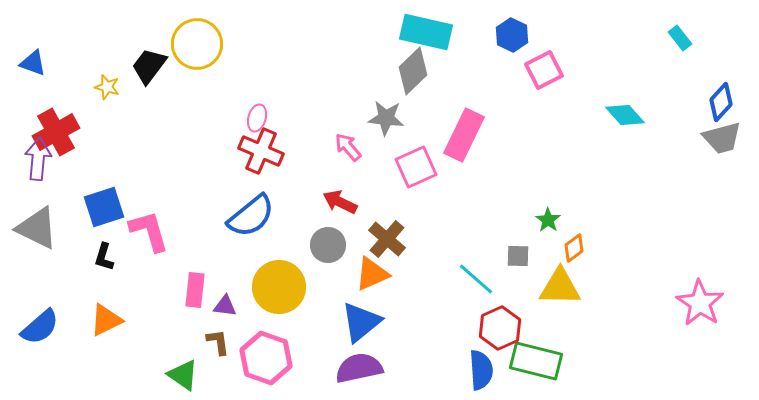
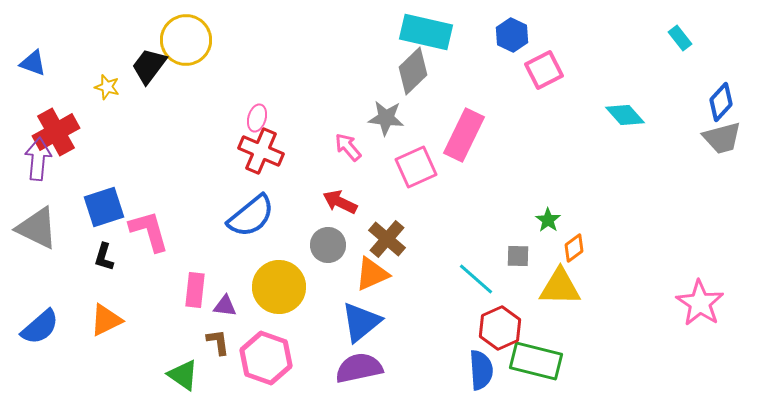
yellow circle at (197, 44): moved 11 px left, 4 px up
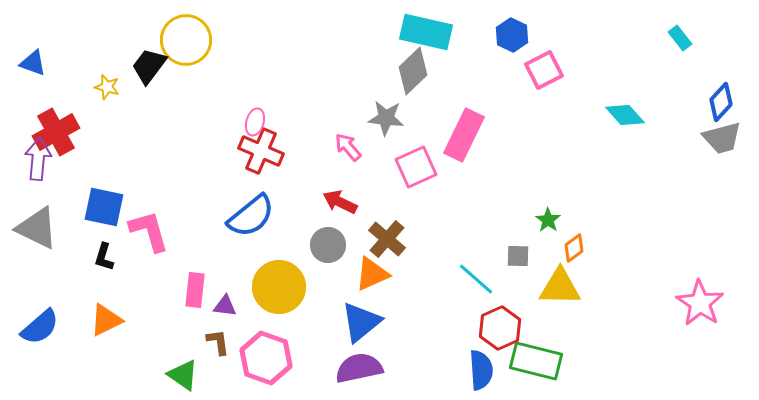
pink ellipse at (257, 118): moved 2 px left, 4 px down
blue square at (104, 207): rotated 30 degrees clockwise
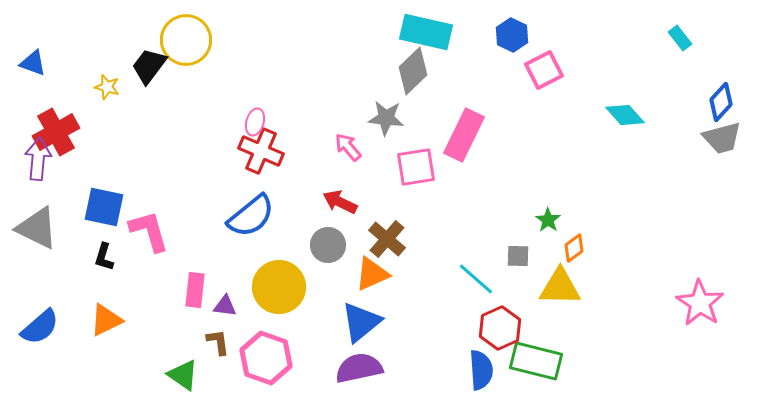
pink square at (416, 167): rotated 15 degrees clockwise
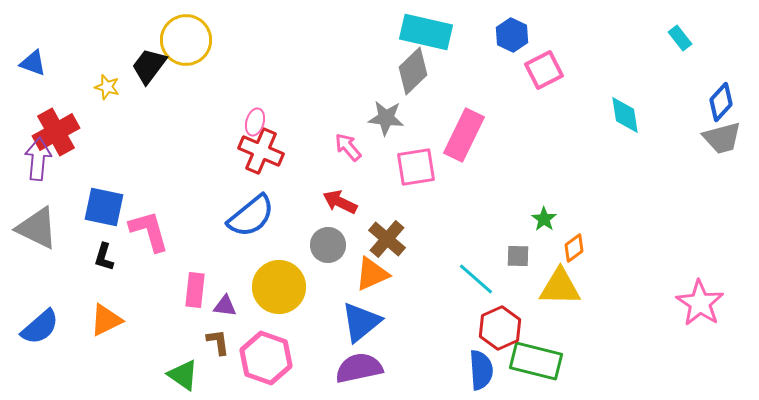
cyan diamond at (625, 115): rotated 33 degrees clockwise
green star at (548, 220): moved 4 px left, 1 px up
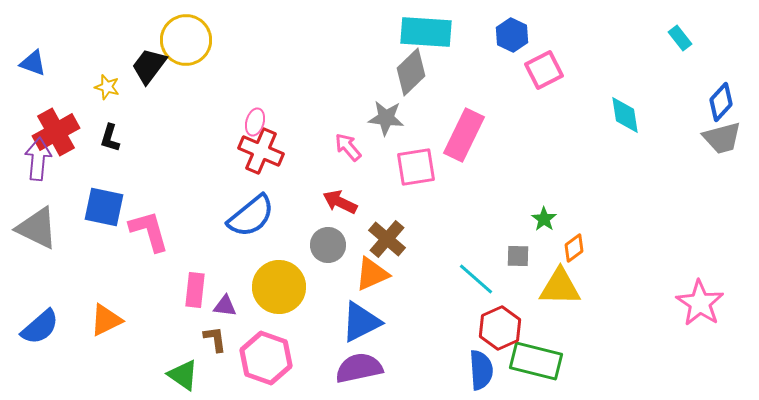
cyan rectangle at (426, 32): rotated 9 degrees counterclockwise
gray diamond at (413, 71): moved 2 px left, 1 px down
black L-shape at (104, 257): moved 6 px right, 119 px up
blue triangle at (361, 322): rotated 12 degrees clockwise
brown L-shape at (218, 342): moved 3 px left, 3 px up
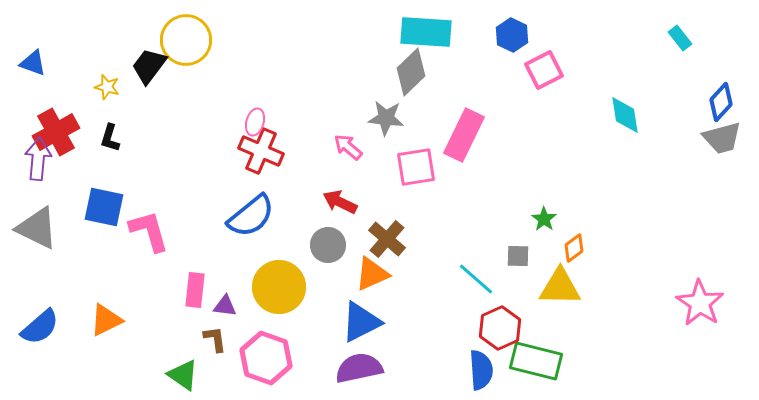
pink arrow at (348, 147): rotated 8 degrees counterclockwise
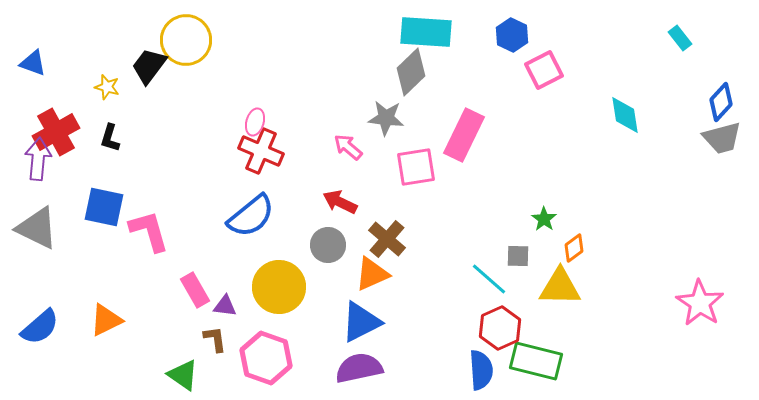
cyan line at (476, 279): moved 13 px right
pink rectangle at (195, 290): rotated 36 degrees counterclockwise
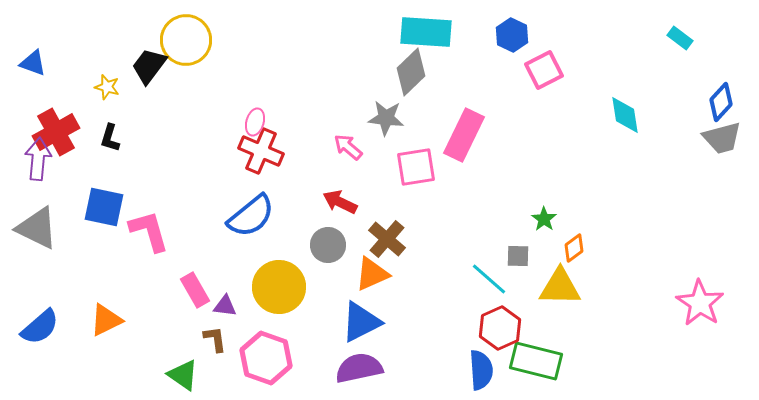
cyan rectangle at (680, 38): rotated 15 degrees counterclockwise
